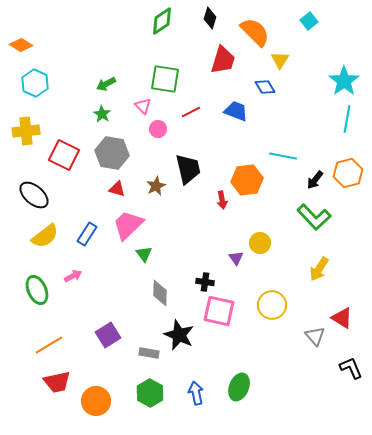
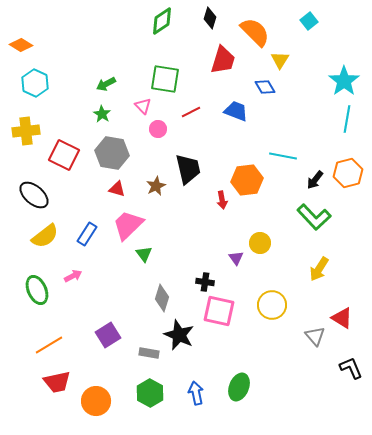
gray diamond at (160, 293): moved 2 px right, 5 px down; rotated 16 degrees clockwise
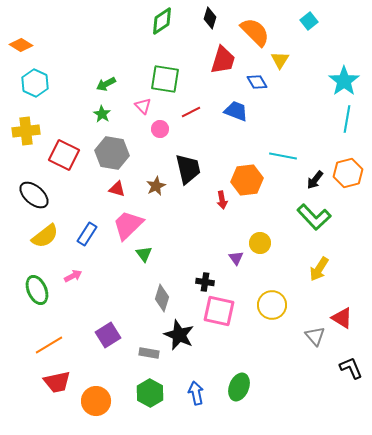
blue diamond at (265, 87): moved 8 px left, 5 px up
pink circle at (158, 129): moved 2 px right
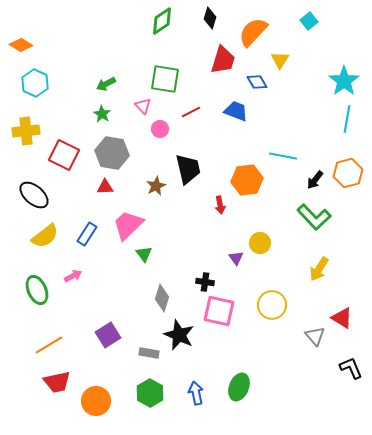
orange semicircle at (255, 32): moved 2 px left; rotated 92 degrees counterclockwise
red triangle at (117, 189): moved 12 px left, 2 px up; rotated 18 degrees counterclockwise
red arrow at (222, 200): moved 2 px left, 5 px down
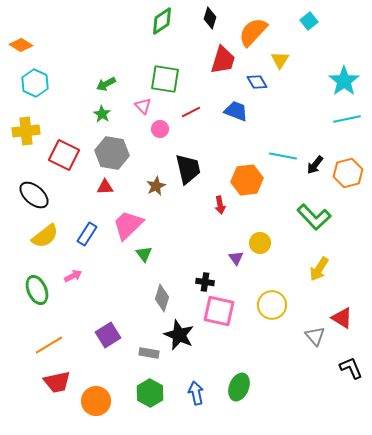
cyan line at (347, 119): rotated 68 degrees clockwise
black arrow at (315, 180): moved 15 px up
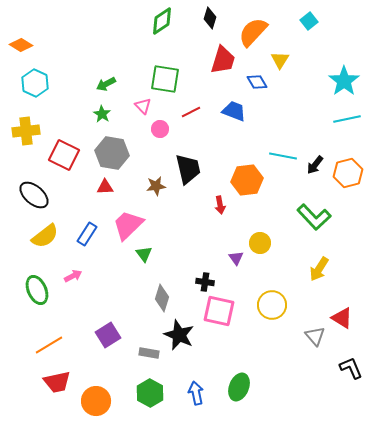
blue trapezoid at (236, 111): moved 2 px left
brown star at (156, 186): rotated 18 degrees clockwise
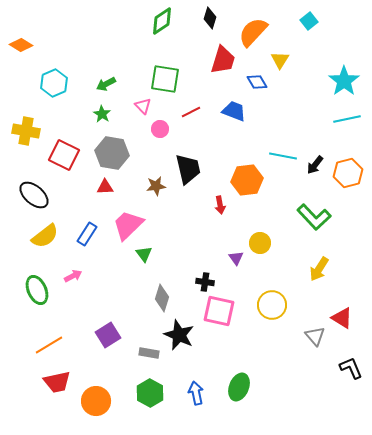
cyan hexagon at (35, 83): moved 19 px right; rotated 12 degrees clockwise
yellow cross at (26, 131): rotated 16 degrees clockwise
